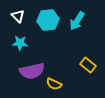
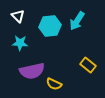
cyan hexagon: moved 2 px right, 6 px down
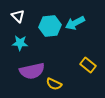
cyan arrow: moved 2 px left, 2 px down; rotated 30 degrees clockwise
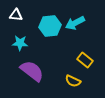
white triangle: moved 2 px left, 1 px up; rotated 40 degrees counterclockwise
yellow rectangle: moved 3 px left, 5 px up
purple semicircle: rotated 130 degrees counterclockwise
yellow semicircle: moved 19 px right, 3 px up
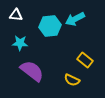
cyan arrow: moved 4 px up
yellow semicircle: moved 1 px left, 1 px up
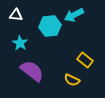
cyan arrow: moved 1 px left, 4 px up
cyan star: rotated 28 degrees clockwise
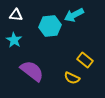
cyan star: moved 6 px left, 3 px up
yellow semicircle: moved 2 px up
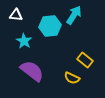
cyan arrow: rotated 150 degrees clockwise
cyan star: moved 10 px right, 1 px down
